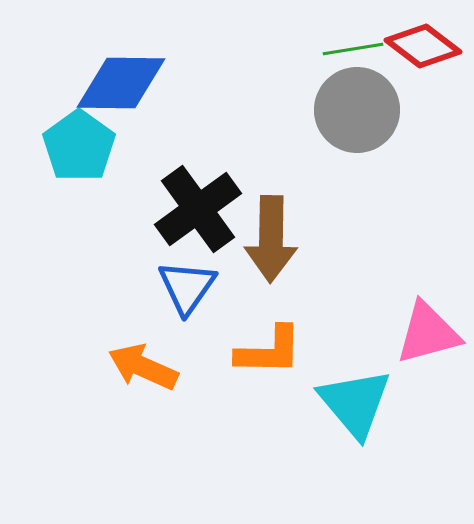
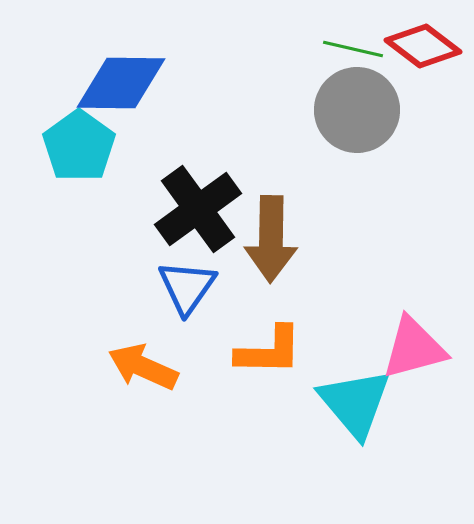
green line: rotated 22 degrees clockwise
pink triangle: moved 14 px left, 15 px down
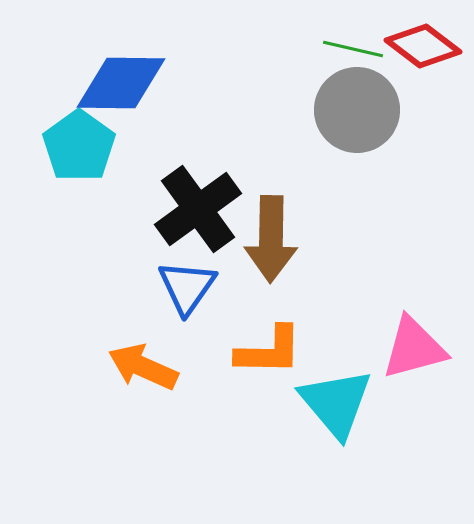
cyan triangle: moved 19 px left
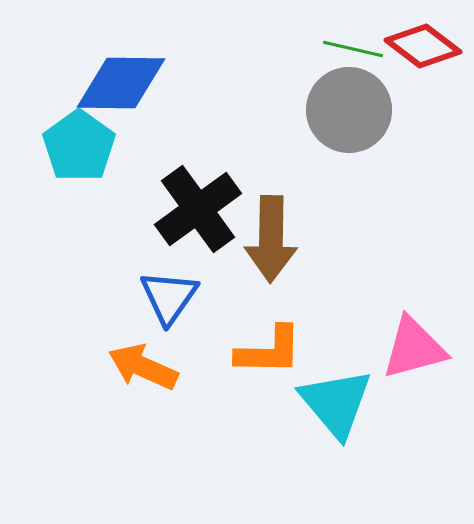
gray circle: moved 8 px left
blue triangle: moved 18 px left, 10 px down
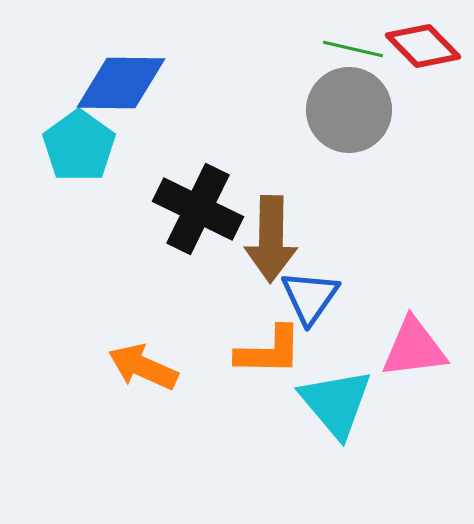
red diamond: rotated 8 degrees clockwise
black cross: rotated 28 degrees counterclockwise
blue triangle: moved 141 px right
pink triangle: rotated 8 degrees clockwise
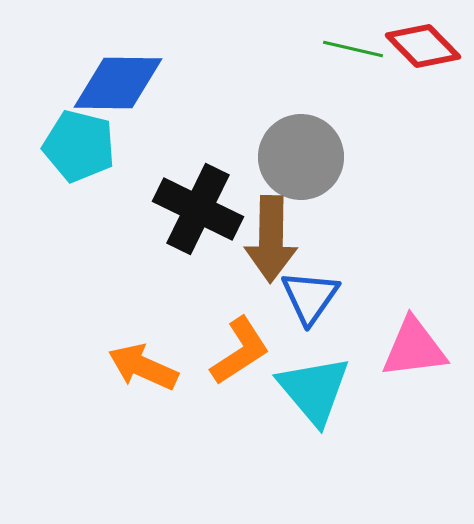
blue diamond: moved 3 px left
gray circle: moved 48 px left, 47 px down
cyan pentagon: rotated 22 degrees counterclockwise
orange L-shape: moved 29 px left; rotated 34 degrees counterclockwise
cyan triangle: moved 22 px left, 13 px up
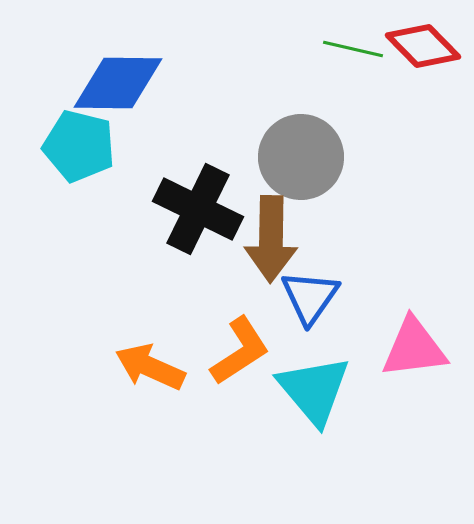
orange arrow: moved 7 px right
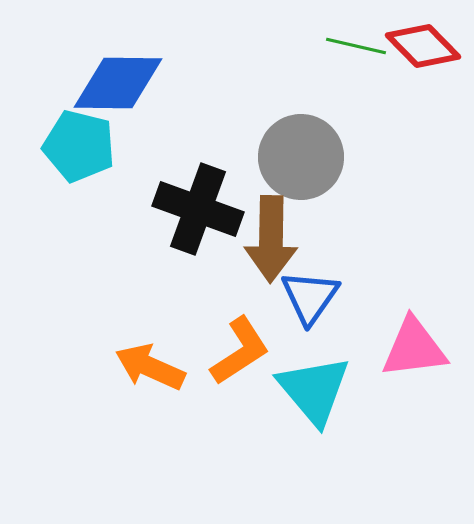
green line: moved 3 px right, 3 px up
black cross: rotated 6 degrees counterclockwise
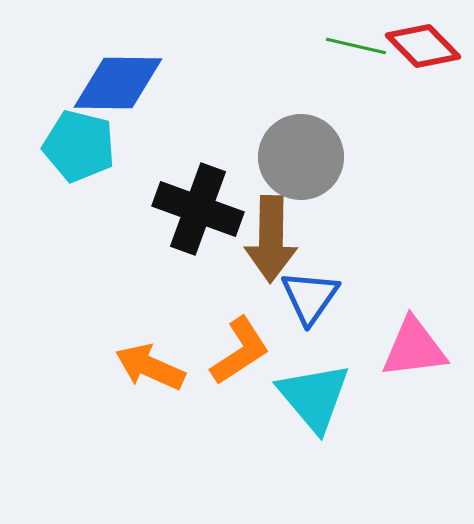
cyan triangle: moved 7 px down
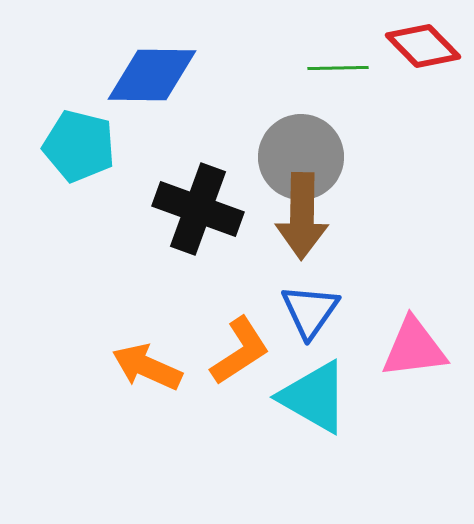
green line: moved 18 px left, 22 px down; rotated 14 degrees counterclockwise
blue diamond: moved 34 px right, 8 px up
brown arrow: moved 31 px right, 23 px up
blue triangle: moved 14 px down
orange arrow: moved 3 px left
cyan triangle: rotated 20 degrees counterclockwise
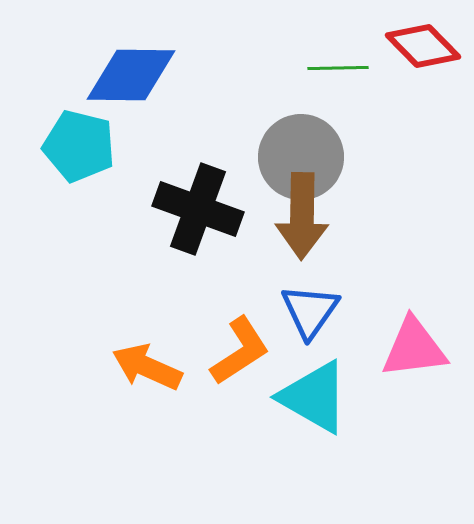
blue diamond: moved 21 px left
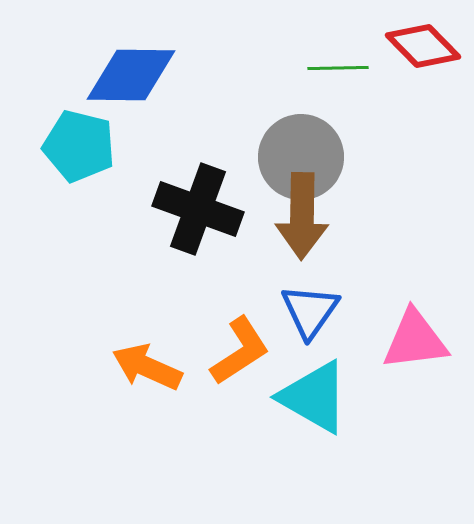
pink triangle: moved 1 px right, 8 px up
